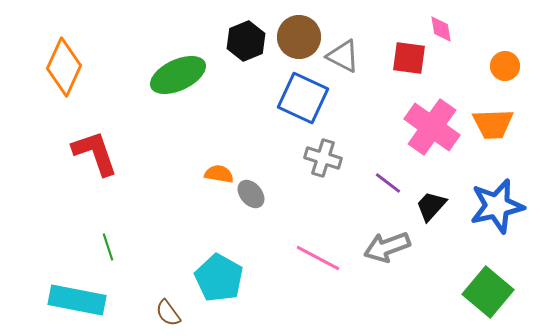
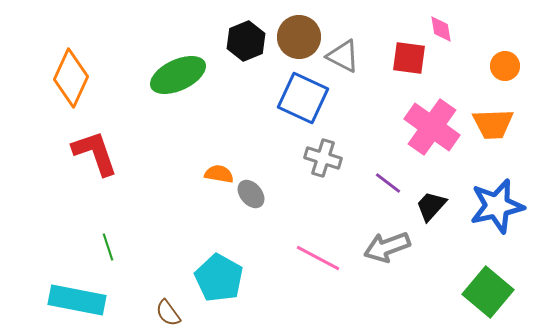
orange diamond: moved 7 px right, 11 px down
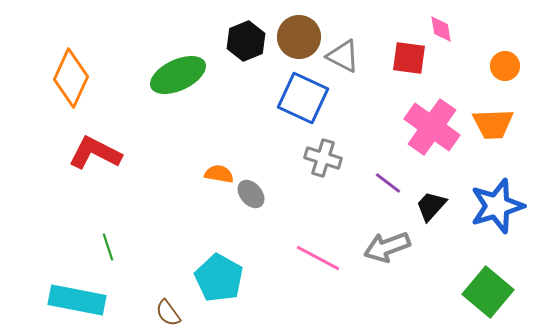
red L-shape: rotated 44 degrees counterclockwise
blue star: rotated 4 degrees counterclockwise
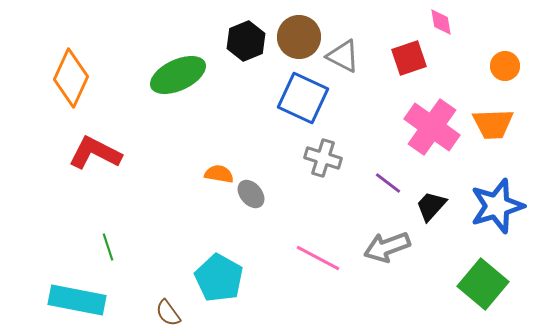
pink diamond: moved 7 px up
red square: rotated 27 degrees counterclockwise
green square: moved 5 px left, 8 px up
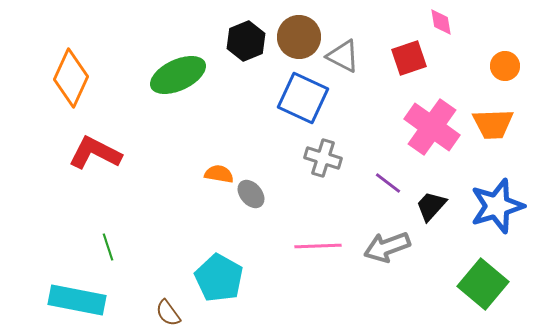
pink line: moved 12 px up; rotated 30 degrees counterclockwise
